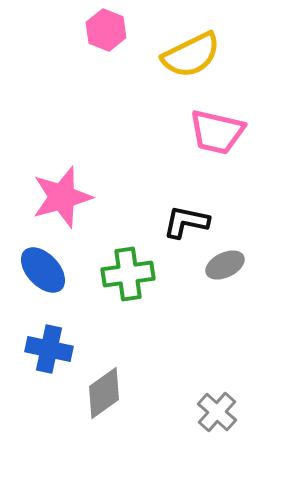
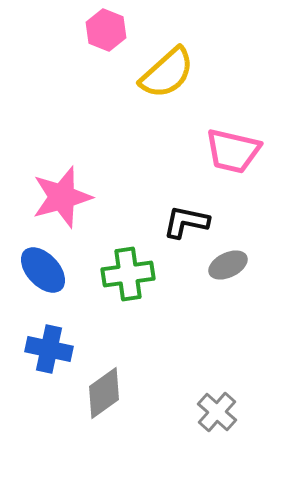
yellow semicircle: moved 24 px left, 18 px down; rotated 16 degrees counterclockwise
pink trapezoid: moved 16 px right, 19 px down
gray ellipse: moved 3 px right
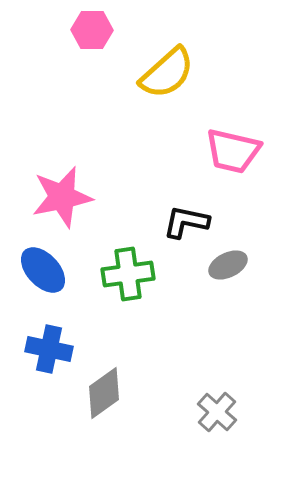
pink hexagon: moved 14 px left; rotated 21 degrees counterclockwise
pink star: rotated 4 degrees clockwise
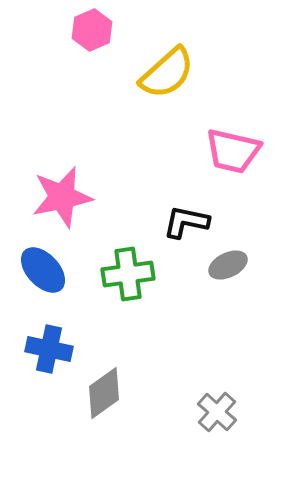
pink hexagon: rotated 24 degrees counterclockwise
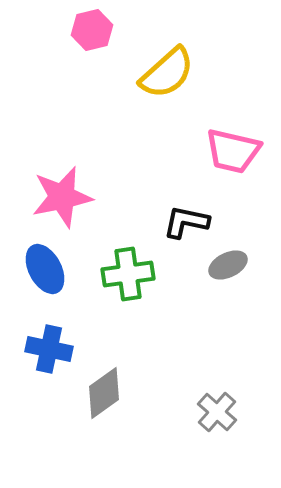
pink hexagon: rotated 9 degrees clockwise
blue ellipse: moved 2 px right, 1 px up; rotated 15 degrees clockwise
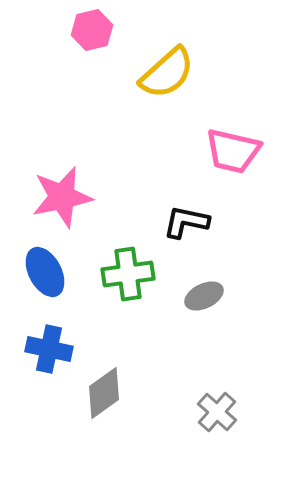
gray ellipse: moved 24 px left, 31 px down
blue ellipse: moved 3 px down
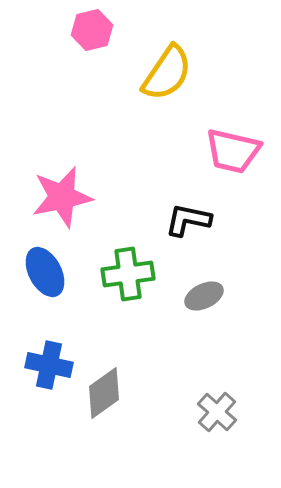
yellow semicircle: rotated 14 degrees counterclockwise
black L-shape: moved 2 px right, 2 px up
blue cross: moved 16 px down
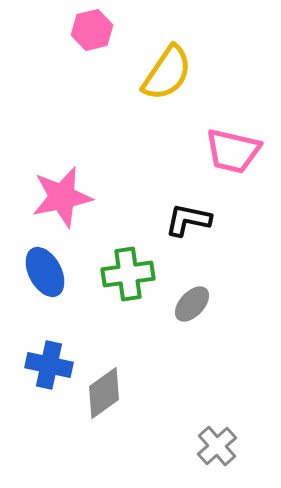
gray ellipse: moved 12 px left, 8 px down; rotated 21 degrees counterclockwise
gray cross: moved 34 px down; rotated 6 degrees clockwise
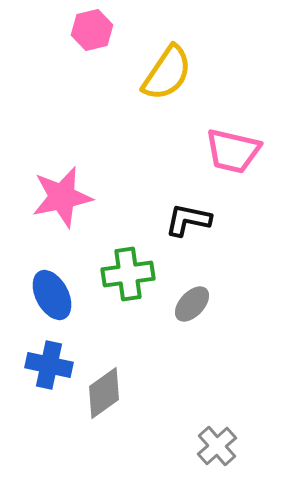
blue ellipse: moved 7 px right, 23 px down
